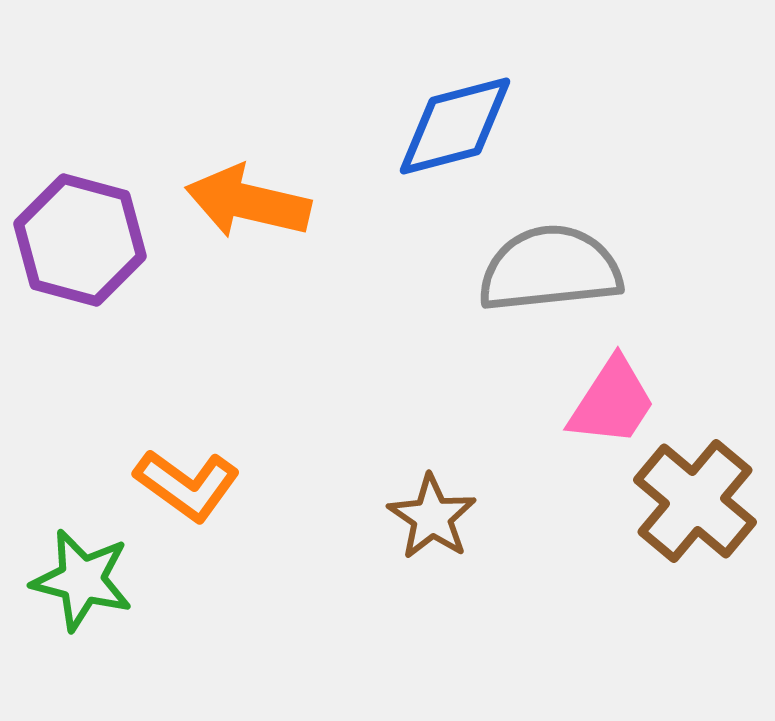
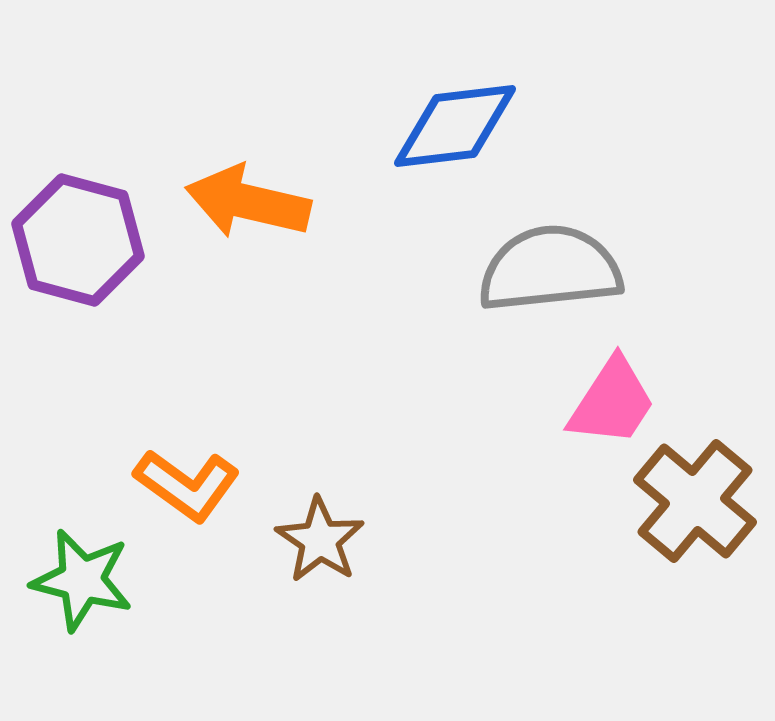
blue diamond: rotated 8 degrees clockwise
purple hexagon: moved 2 px left
brown star: moved 112 px left, 23 px down
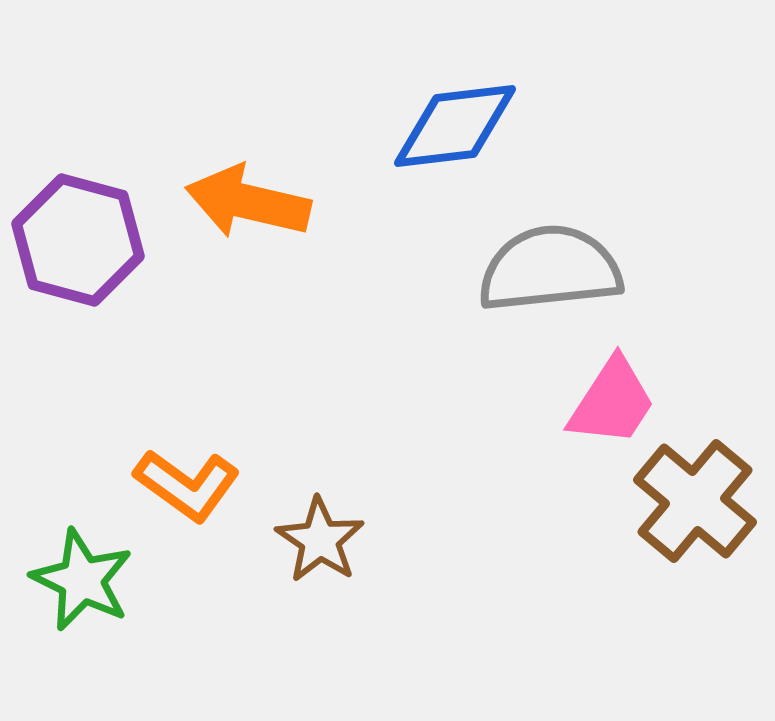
green star: rotated 12 degrees clockwise
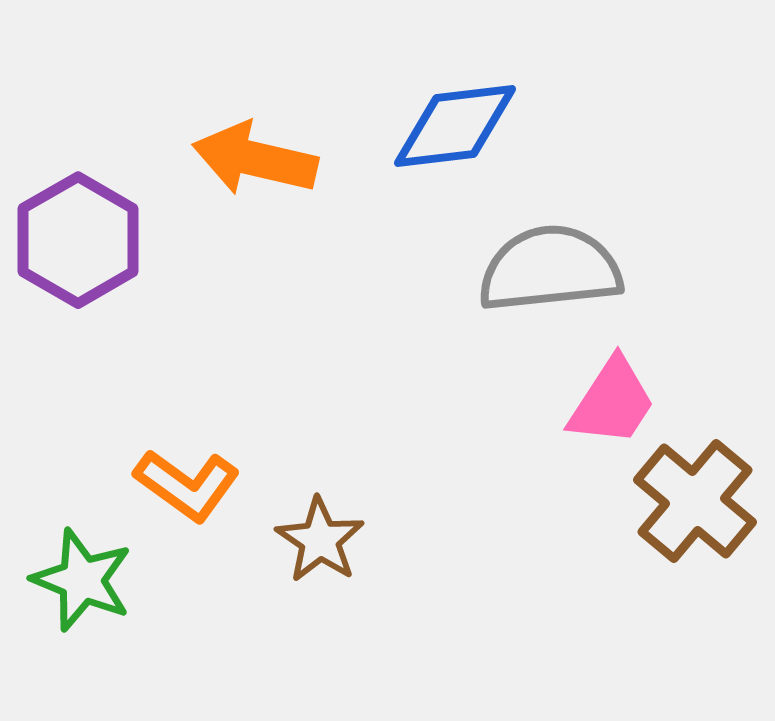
orange arrow: moved 7 px right, 43 px up
purple hexagon: rotated 15 degrees clockwise
green star: rotated 4 degrees counterclockwise
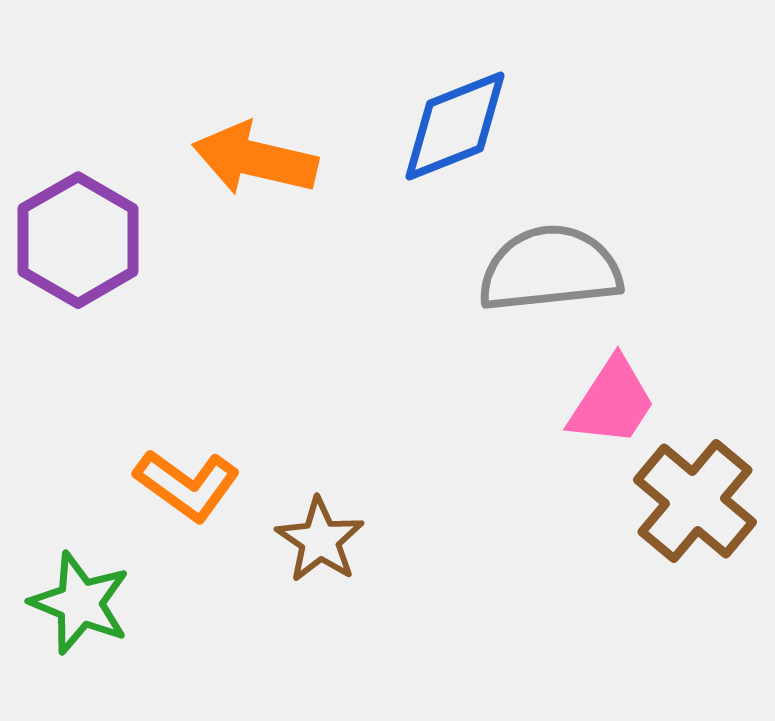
blue diamond: rotated 15 degrees counterclockwise
green star: moved 2 px left, 23 px down
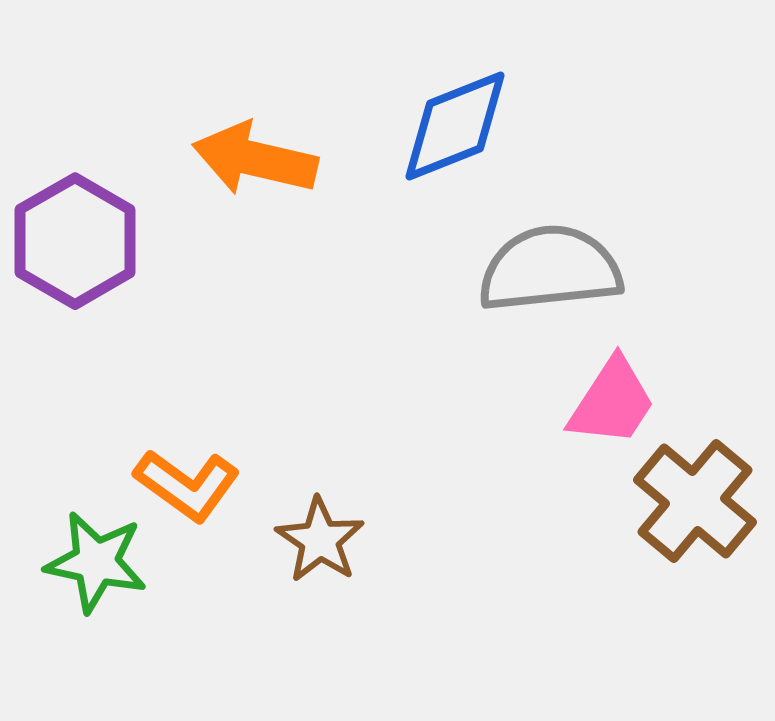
purple hexagon: moved 3 px left, 1 px down
green star: moved 16 px right, 41 px up; rotated 10 degrees counterclockwise
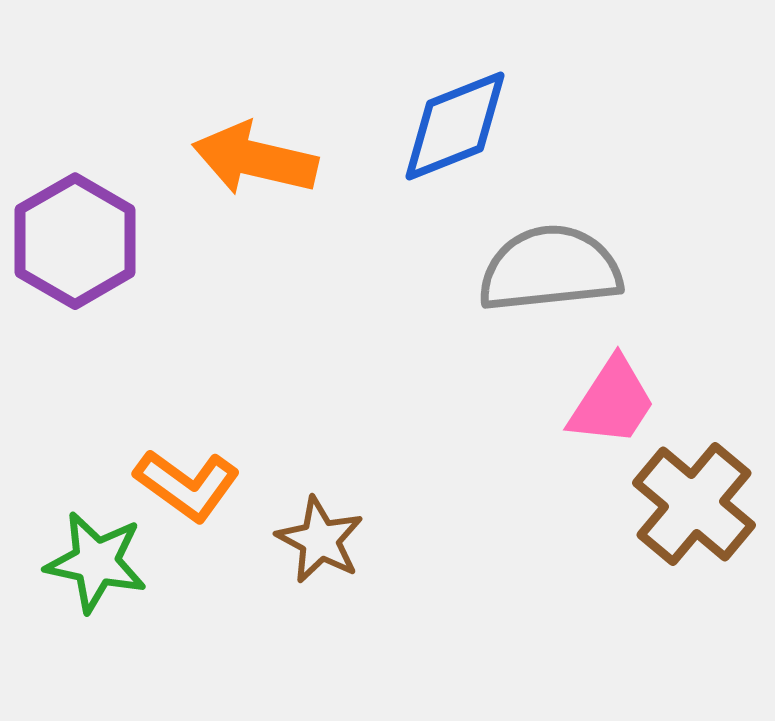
brown cross: moved 1 px left, 3 px down
brown star: rotated 6 degrees counterclockwise
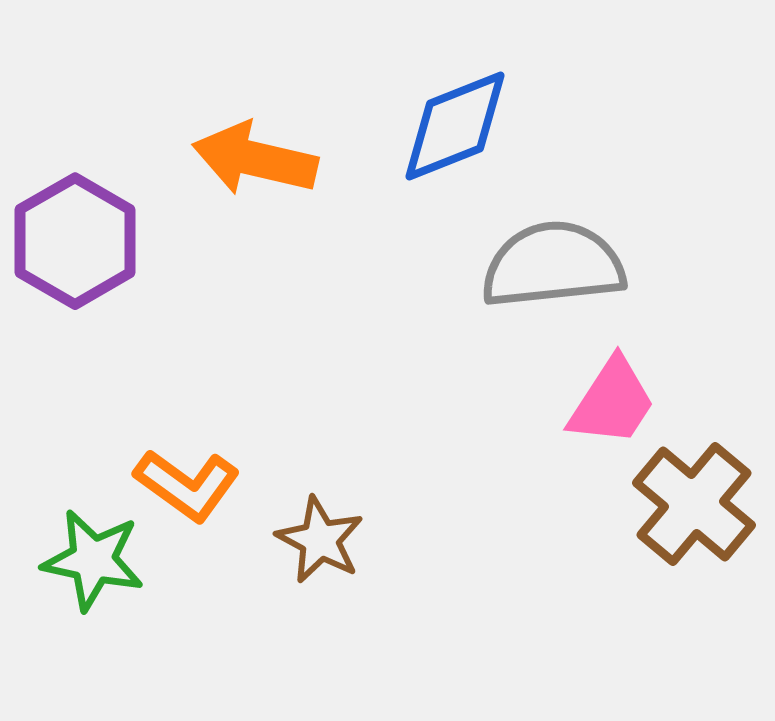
gray semicircle: moved 3 px right, 4 px up
green star: moved 3 px left, 2 px up
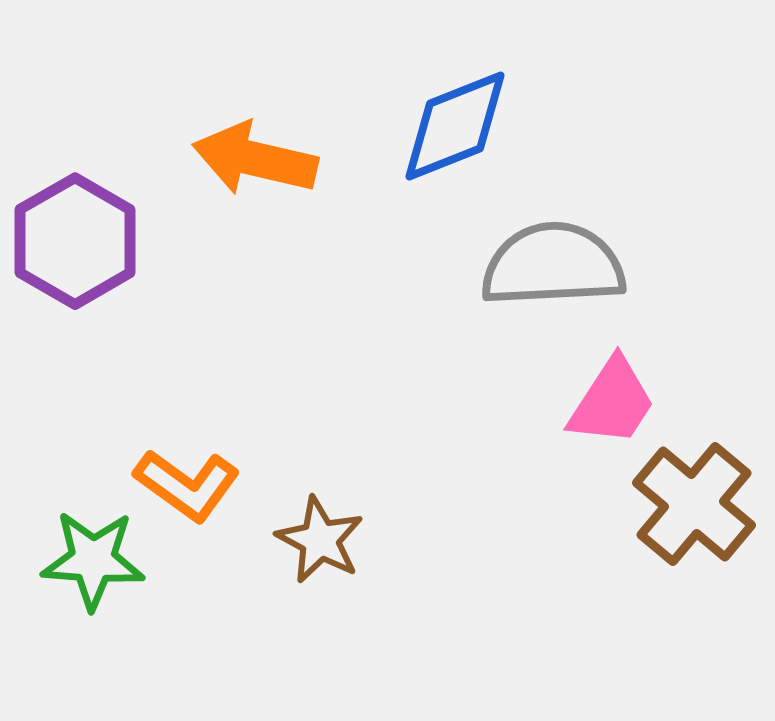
gray semicircle: rotated 3 degrees clockwise
green star: rotated 8 degrees counterclockwise
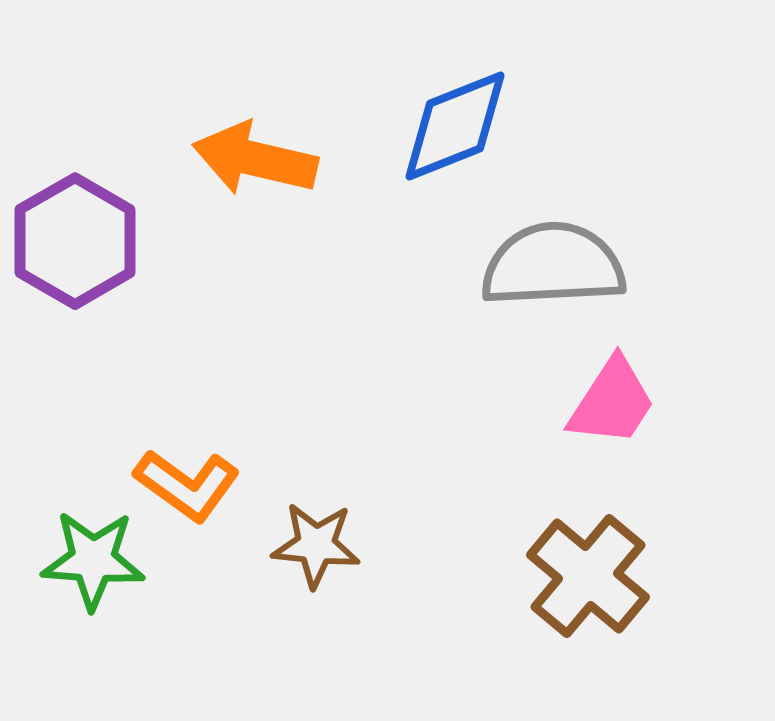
brown cross: moved 106 px left, 72 px down
brown star: moved 4 px left, 5 px down; rotated 22 degrees counterclockwise
